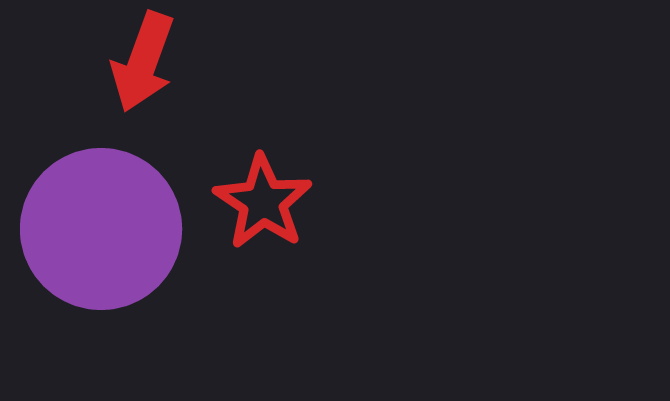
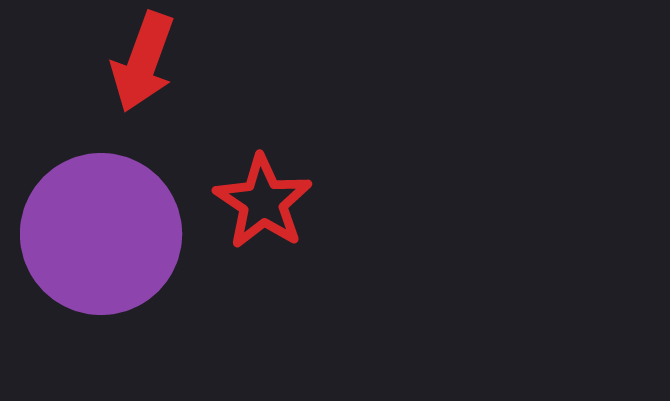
purple circle: moved 5 px down
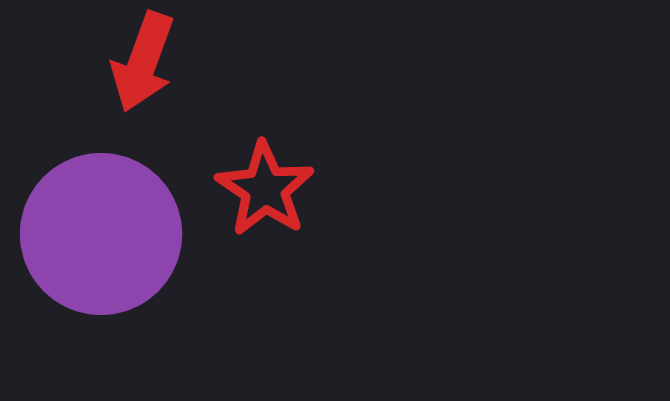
red star: moved 2 px right, 13 px up
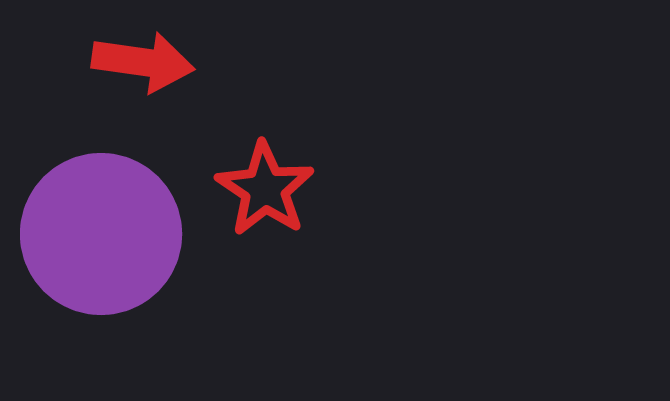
red arrow: rotated 102 degrees counterclockwise
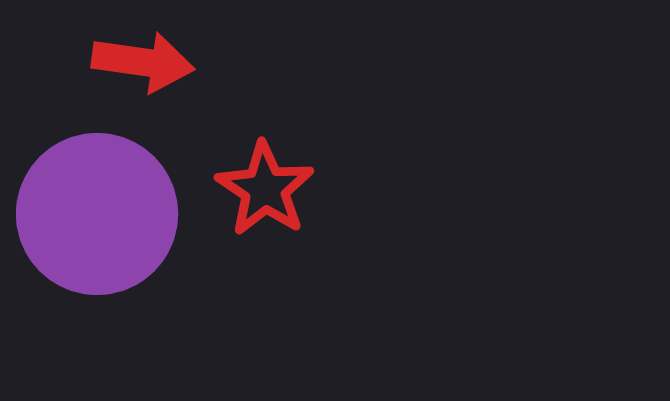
purple circle: moved 4 px left, 20 px up
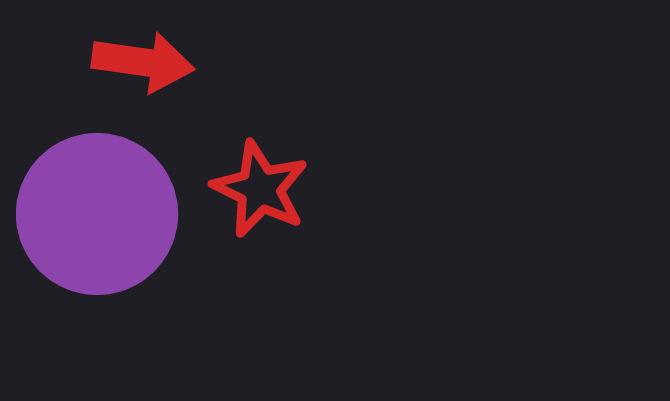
red star: moved 5 px left; rotated 8 degrees counterclockwise
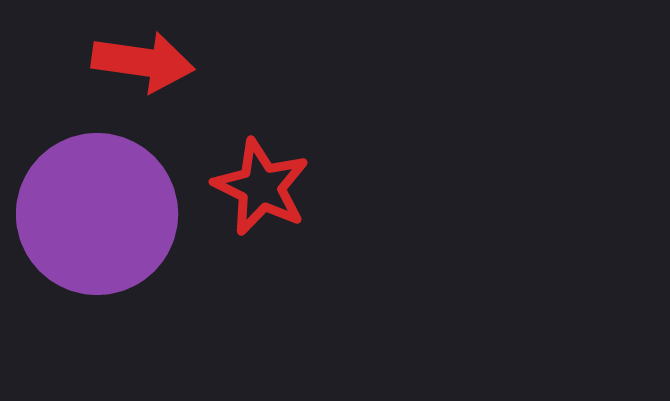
red star: moved 1 px right, 2 px up
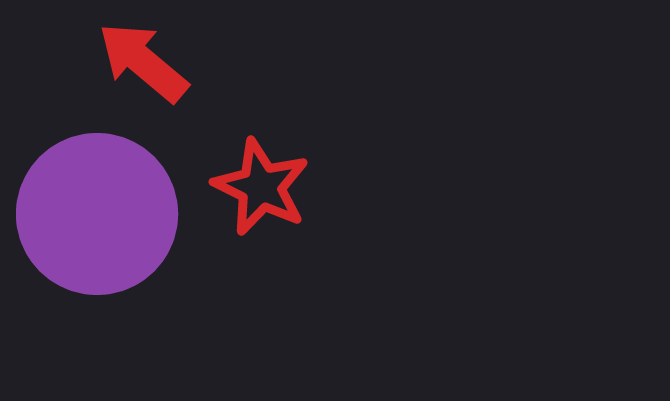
red arrow: rotated 148 degrees counterclockwise
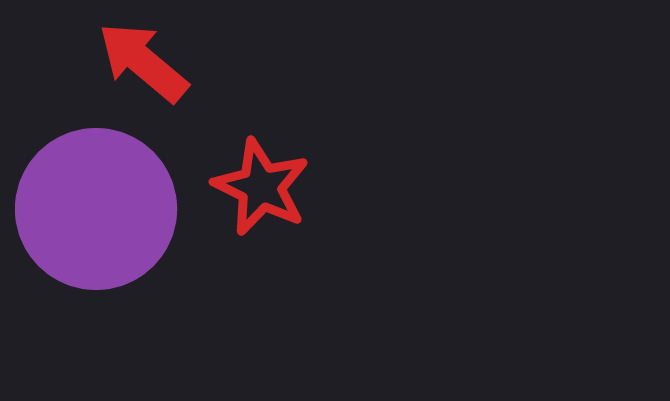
purple circle: moved 1 px left, 5 px up
